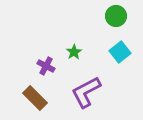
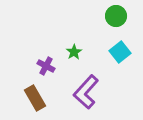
purple L-shape: rotated 20 degrees counterclockwise
brown rectangle: rotated 15 degrees clockwise
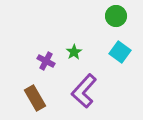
cyan square: rotated 15 degrees counterclockwise
purple cross: moved 5 px up
purple L-shape: moved 2 px left, 1 px up
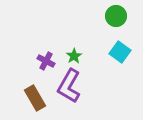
green star: moved 4 px down
purple L-shape: moved 15 px left, 5 px up; rotated 12 degrees counterclockwise
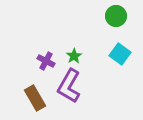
cyan square: moved 2 px down
